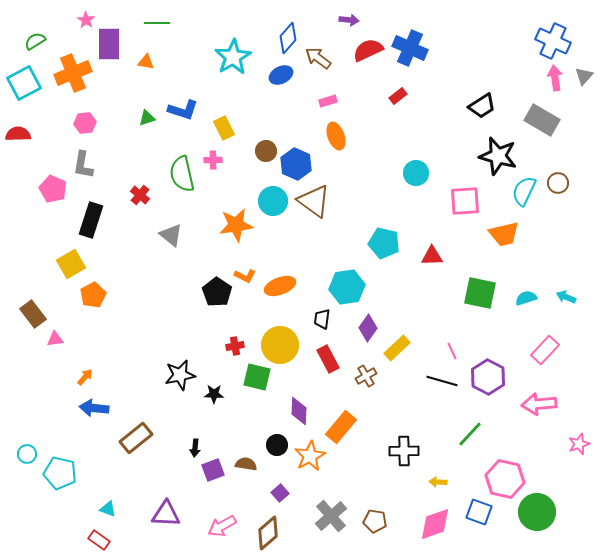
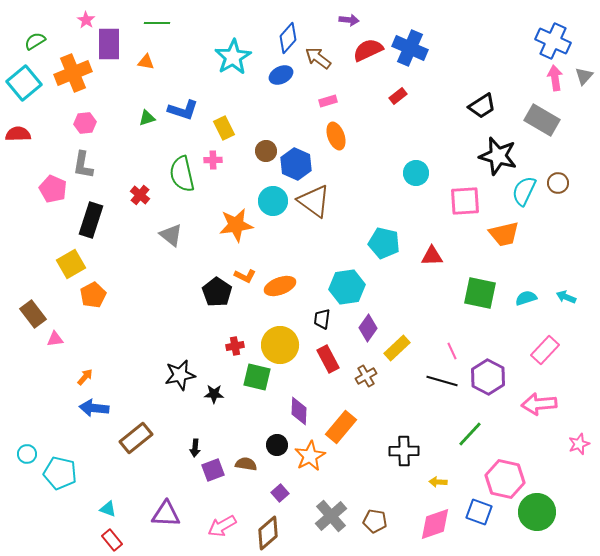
cyan square at (24, 83): rotated 12 degrees counterclockwise
red rectangle at (99, 540): moved 13 px right; rotated 15 degrees clockwise
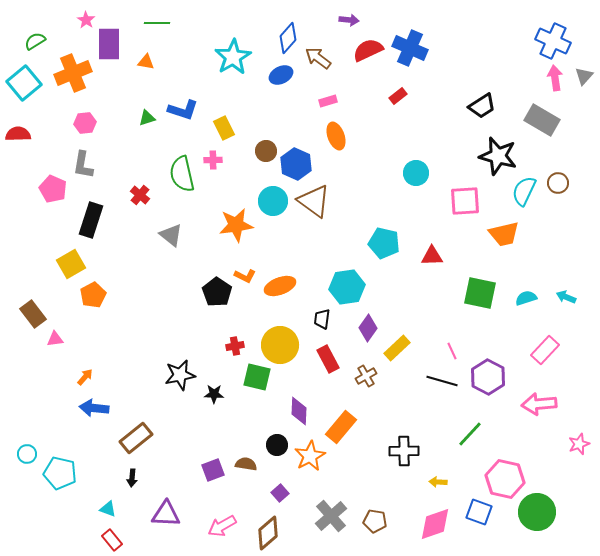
black arrow at (195, 448): moved 63 px left, 30 px down
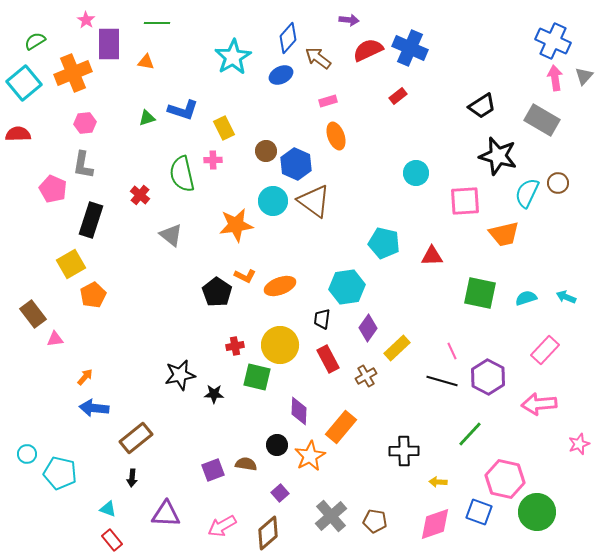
cyan semicircle at (524, 191): moved 3 px right, 2 px down
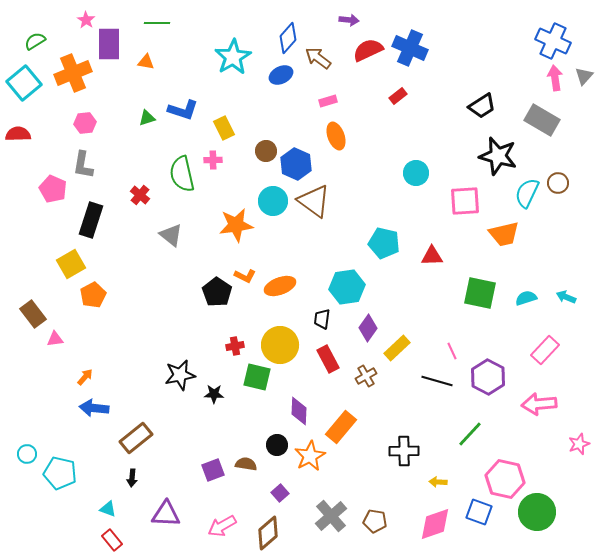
black line at (442, 381): moved 5 px left
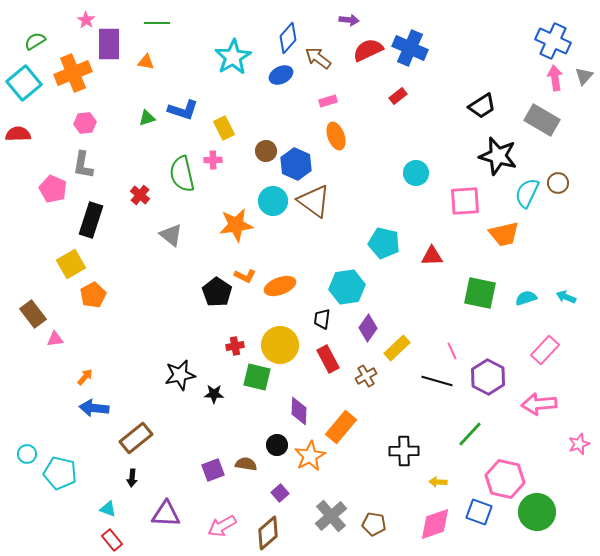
brown pentagon at (375, 521): moved 1 px left, 3 px down
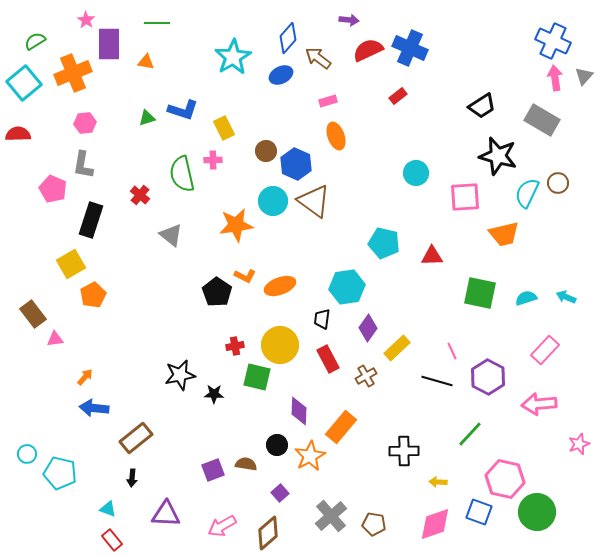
pink square at (465, 201): moved 4 px up
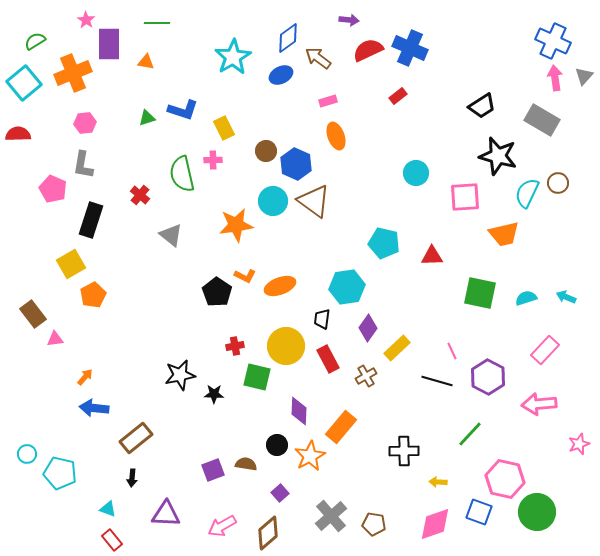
blue diamond at (288, 38): rotated 12 degrees clockwise
yellow circle at (280, 345): moved 6 px right, 1 px down
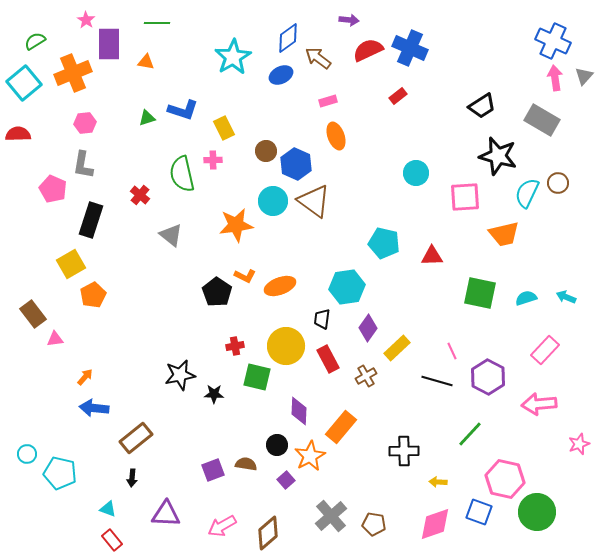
purple square at (280, 493): moved 6 px right, 13 px up
